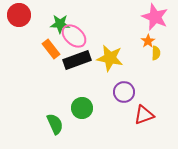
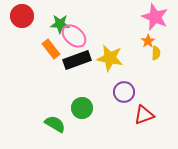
red circle: moved 3 px right, 1 px down
green semicircle: rotated 35 degrees counterclockwise
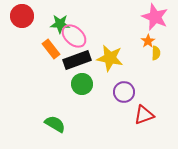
green circle: moved 24 px up
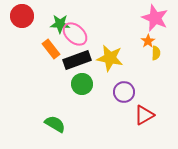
pink star: moved 1 px down
pink ellipse: moved 1 px right, 2 px up
red triangle: rotated 10 degrees counterclockwise
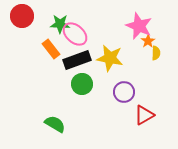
pink star: moved 16 px left, 8 px down
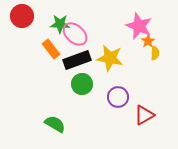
yellow semicircle: moved 1 px left
purple circle: moved 6 px left, 5 px down
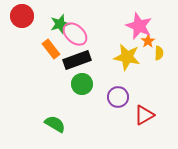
green star: rotated 18 degrees counterclockwise
yellow semicircle: moved 4 px right
yellow star: moved 17 px right, 1 px up
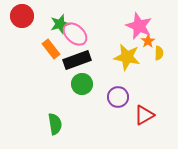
green semicircle: rotated 50 degrees clockwise
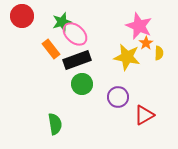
green star: moved 2 px right, 2 px up
orange star: moved 2 px left, 2 px down
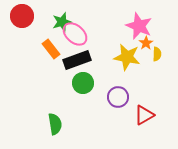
yellow semicircle: moved 2 px left, 1 px down
green circle: moved 1 px right, 1 px up
